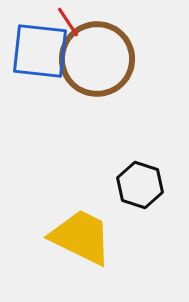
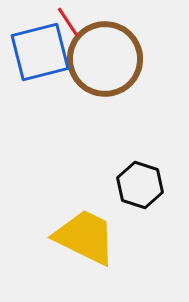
blue square: moved 1 px down; rotated 20 degrees counterclockwise
brown circle: moved 8 px right
yellow trapezoid: moved 4 px right
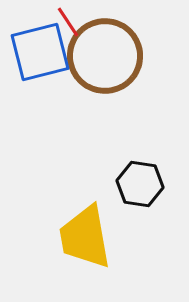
brown circle: moved 3 px up
black hexagon: moved 1 px up; rotated 9 degrees counterclockwise
yellow trapezoid: rotated 126 degrees counterclockwise
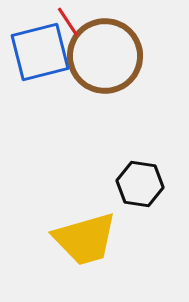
yellow trapezoid: moved 2 px down; rotated 96 degrees counterclockwise
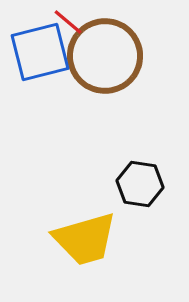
red line: rotated 16 degrees counterclockwise
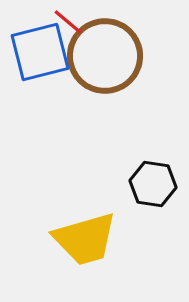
black hexagon: moved 13 px right
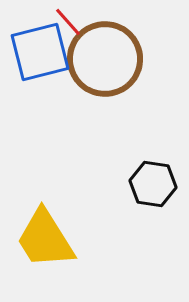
red line: rotated 8 degrees clockwise
brown circle: moved 3 px down
yellow trapezoid: moved 40 px left; rotated 74 degrees clockwise
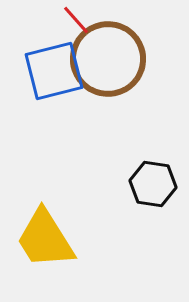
red line: moved 8 px right, 2 px up
blue square: moved 14 px right, 19 px down
brown circle: moved 3 px right
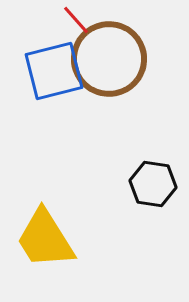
brown circle: moved 1 px right
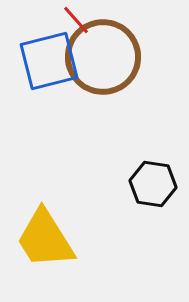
brown circle: moved 6 px left, 2 px up
blue square: moved 5 px left, 10 px up
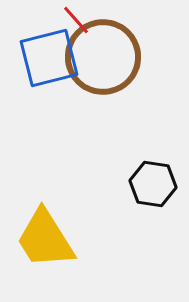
blue square: moved 3 px up
